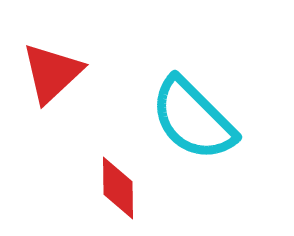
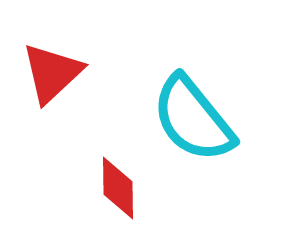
cyan semicircle: rotated 6 degrees clockwise
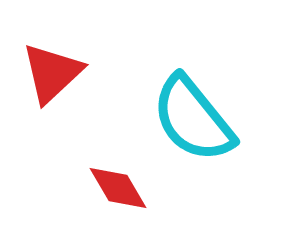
red diamond: rotated 30 degrees counterclockwise
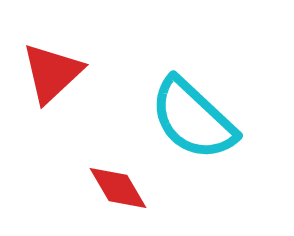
cyan semicircle: rotated 8 degrees counterclockwise
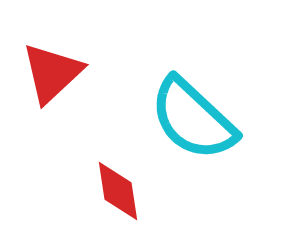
red diamond: moved 3 px down; rotated 22 degrees clockwise
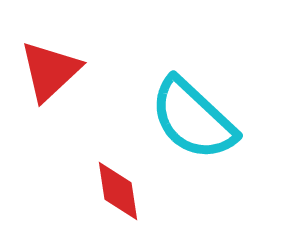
red triangle: moved 2 px left, 2 px up
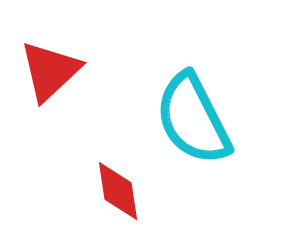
cyan semicircle: rotated 20 degrees clockwise
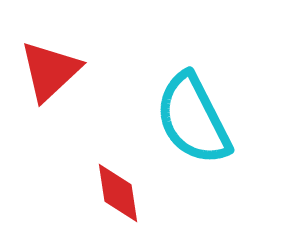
red diamond: moved 2 px down
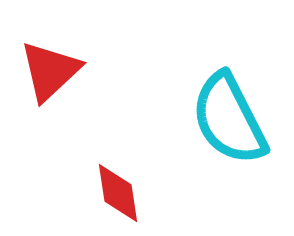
cyan semicircle: moved 36 px right
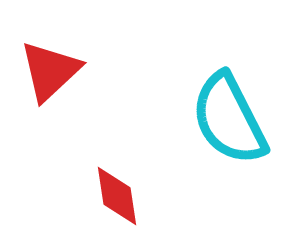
red diamond: moved 1 px left, 3 px down
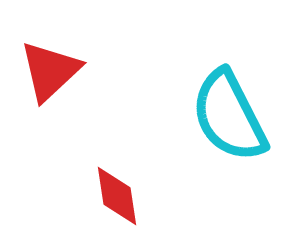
cyan semicircle: moved 3 px up
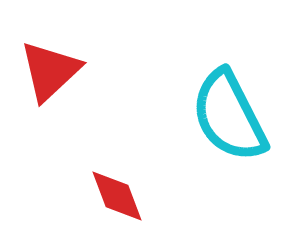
red diamond: rotated 12 degrees counterclockwise
